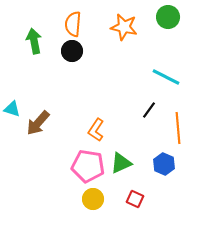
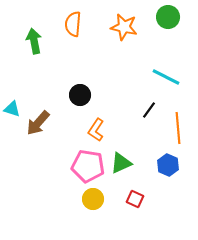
black circle: moved 8 px right, 44 px down
blue hexagon: moved 4 px right, 1 px down
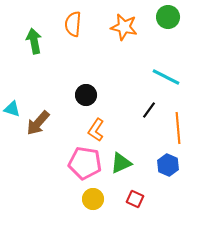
black circle: moved 6 px right
pink pentagon: moved 3 px left, 3 px up
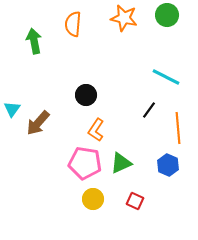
green circle: moved 1 px left, 2 px up
orange star: moved 9 px up
cyan triangle: rotated 48 degrees clockwise
red square: moved 2 px down
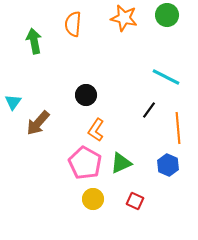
cyan triangle: moved 1 px right, 7 px up
pink pentagon: rotated 20 degrees clockwise
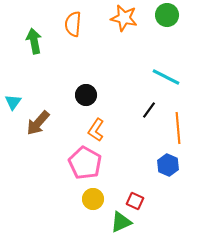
green triangle: moved 59 px down
